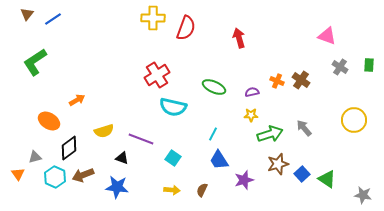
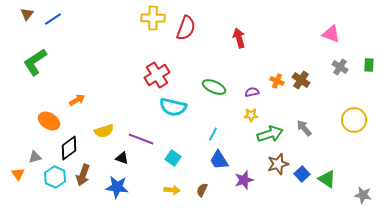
pink triangle: moved 4 px right, 2 px up
brown arrow: rotated 50 degrees counterclockwise
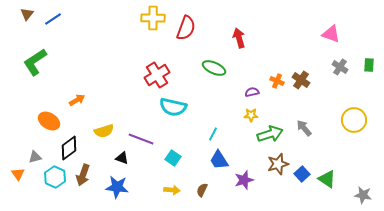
green ellipse: moved 19 px up
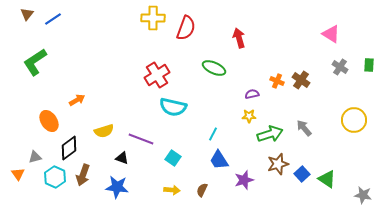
pink triangle: rotated 12 degrees clockwise
purple semicircle: moved 2 px down
yellow star: moved 2 px left, 1 px down
orange ellipse: rotated 25 degrees clockwise
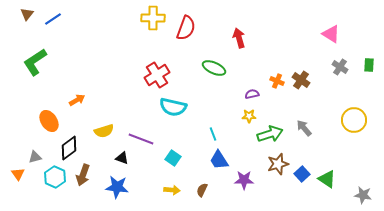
cyan line: rotated 48 degrees counterclockwise
purple star: rotated 18 degrees clockwise
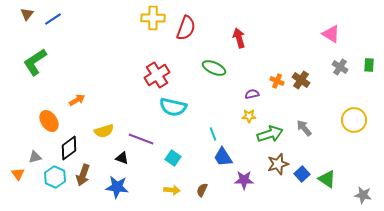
blue trapezoid: moved 4 px right, 3 px up
